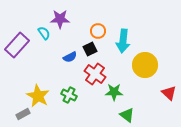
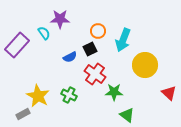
cyan arrow: moved 1 px up; rotated 15 degrees clockwise
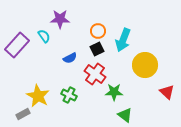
cyan semicircle: moved 3 px down
black square: moved 7 px right
blue semicircle: moved 1 px down
red triangle: moved 2 px left, 1 px up
green triangle: moved 2 px left
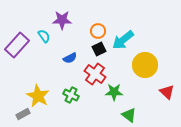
purple star: moved 2 px right, 1 px down
cyan arrow: rotated 30 degrees clockwise
black square: moved 2 px right
green cross: moved 2 px right
green triangle: moved 4 px right
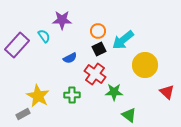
green cross: moved 1 px right; rotated 28 degrees counterclockwise
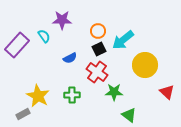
red cross: moved 2 px right, 2 px up
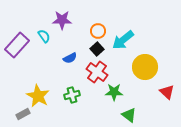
black square: moved 2 px left; rotated 16 degrees counterclockwise
yellow circle: moved 2 px down
green cross: rotated 14 degrees counterclockwise
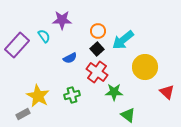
green triangle: moved 1 px left
